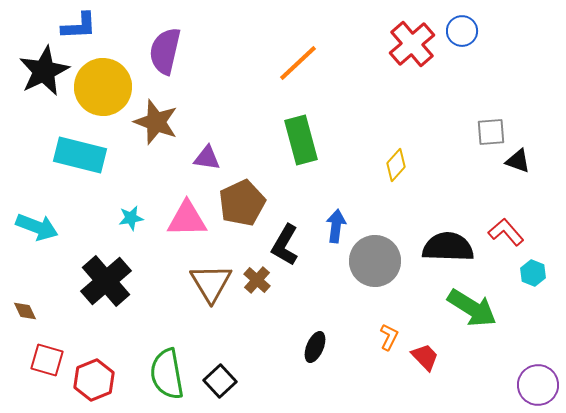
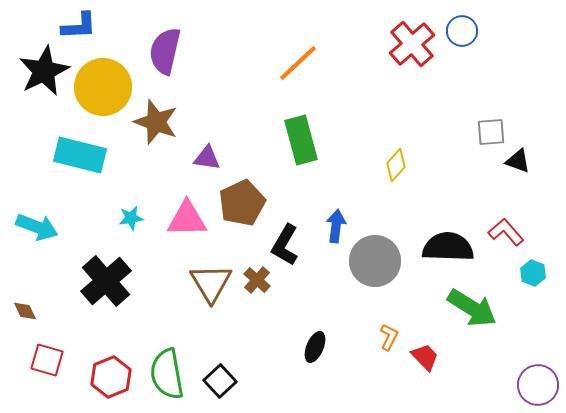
red hexagon: moved 17 px right, 3 px up
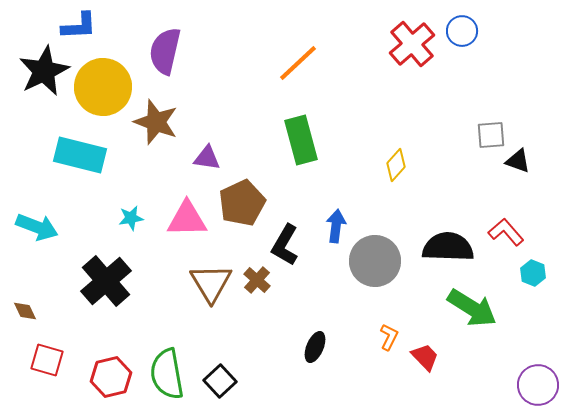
gray square: moved 3 px down
red hexagon: rotated 9 degrees clockwise
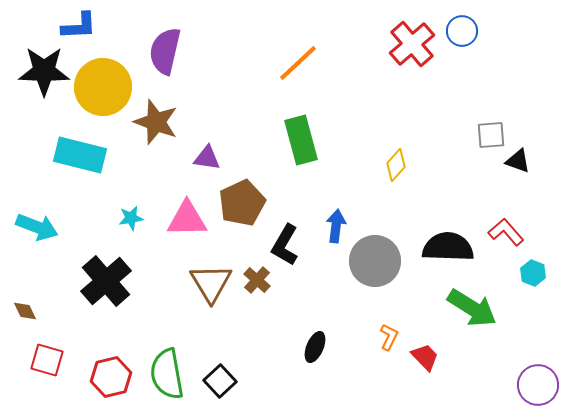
black star: rotated 27 degrees clockwise
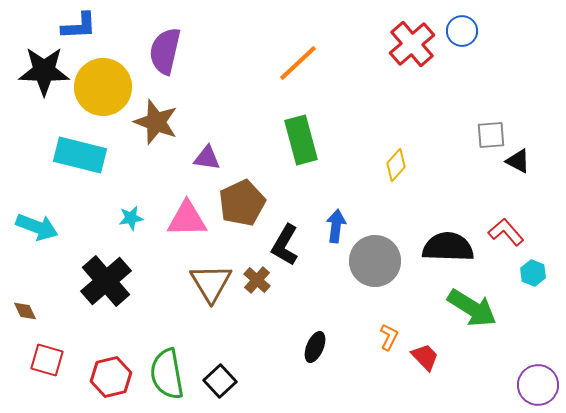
black triangle: rotated 8 degrees clockwise
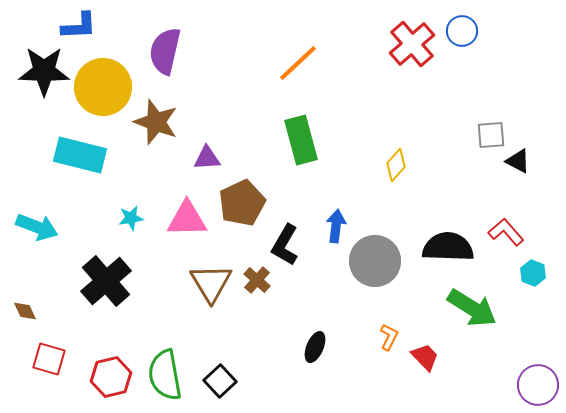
purple triangle: rotated 12 degrees counterclockwise
red square: moved 2 px right, 1 px up
green semicircle: moved 2 px left, 1 px down
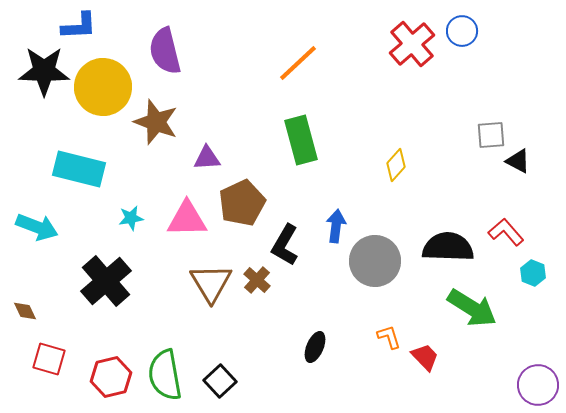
purple semicircle: rotated 27 degrees counterclockwise
cyan rectangle: moved 1 px left, 14 px down
orange L-shape: rotated 44 degrees counterclockwise
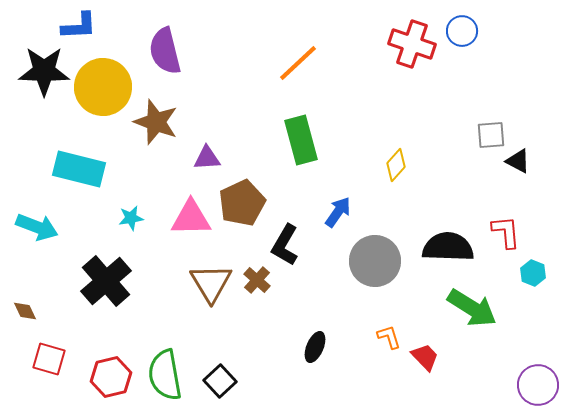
red cross: rotated 30 degrees counterclockwise
pink triangle: moved 4 px right, 1 px up
blue arrow: moved 2 px right, 14 px up; rotated 28 degrees clockwise
red L-shape: rotated 36 degrees clockwise
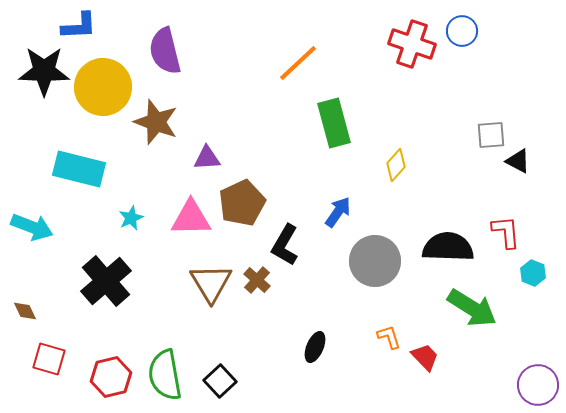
green rectangle: moved 33 px right, 17 px up
cyan star: rotated 15 degrees counterclockwise
cyan arrow: moved 5 px left
